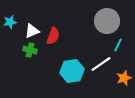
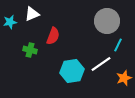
white triangle: moved 17 px up
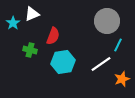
cyan star: moved 3 px right, 1 px down; rotated 24 degrees counterclockwise
cyan hexagon: moved 9 px left, 9 px up
orange star: moved 2 px left, 1 px down
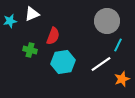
cyan star: moved 3 px left, 2 px up; rotated 24 degrees clockwise
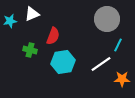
gray circle: moved 2 px up
orange star: rotated 21 degrees clockwise
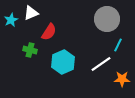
white triangle: moved 1 px left, 1 px up
cyan star: moved 1 px right, 1 px up; rotated 16 degrees counterclockwise
red semicircle: moved 4 px left, 4 px up; rotated 12 degrees clockwise
cyan hexagon: rotated 15 degrees counterclockwise
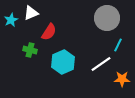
gray circle: moved 1 px up
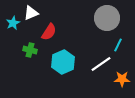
cyan star: moved 2 px right, 3 px down
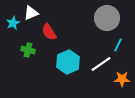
red semicircle: rotated 114 degrees clockwise
green cross: moved 2 px left
cyan hexagon: moved 5 px right
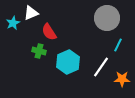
green cross: moved 11 px right, 1 px down
white line: moved 3 px down; rotated 20 degrees counterclockwise
